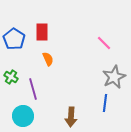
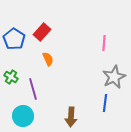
red rectangle: rotated 42 degrees clockwise
pink line: rotated 49 degrees clockwise
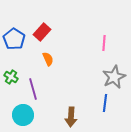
cyan circle: moved 1 px up
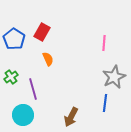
red rectangle: rotated 12 degrees counterclockwise
green cross: rotated 24 degrees clockwise
brown arrow: rotated 24 degrees clockwise
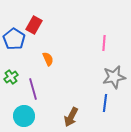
red rectangle: moved 8 px left, 7 px up
gray star: rotated 15 degrees clockwise
cyan circle: moved 1 px right, 1 px down
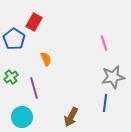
red rectangle: moved 3 px up
pink line: rotated 21 degrees counterclockwise
orange semicircle: moved 2 px left
gray star: moved 1 px left
purple line: moved 1 px right, 1 px up
cyan circle: moved 2 px left, 1 px down
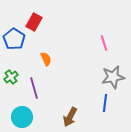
brown arrow: moved 1 px left
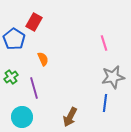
orange semicircle: moved 3 px left
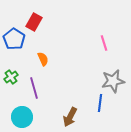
gray star: moved 4 px down
blue line: moved 5 px left
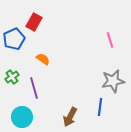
blue pentagon: rotated 15 degrees clockwise
pink line: moved 6 px right, 3 px up
orange semicircle: rotated 32 degrees counterclockwise
green cross: moved 1 px right
blue line: moved 4 px down
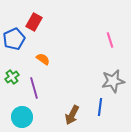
brown arrow: moved 2 px right, 2 px up
